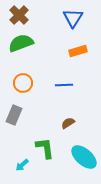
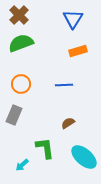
blue triangle: moved 1 px down
orange circle: moved 2 px left, 1 px down
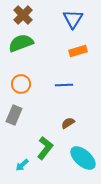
brown cross: moved 4 px right
green L-shape: rotated 45 degrees clockwise
cyan ellipse: moved 1 px left, 1 px down
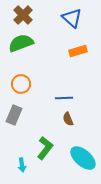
blue triangle: moved 1 px left, 1 px up; rotated 20 degrees counterclockwise
blue line: moved 13 px down
brown semicircle: moved 4 px up; rotated 80 degrees counterclockwise
cyan arrow: rotated 56 degrees counterclockwise
